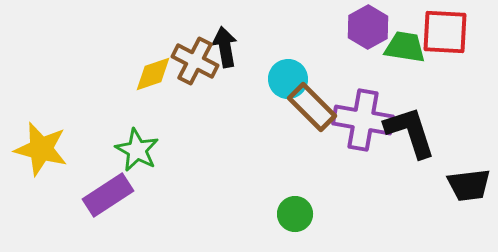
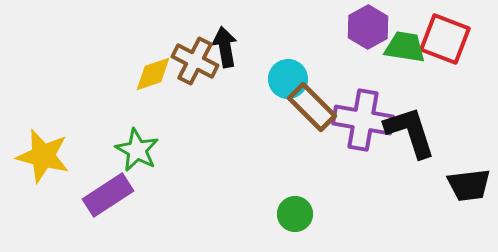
red square: moved 7 px down; rotated 18 degrees clockwise
yellow star: moved 2 px right, 7 px down
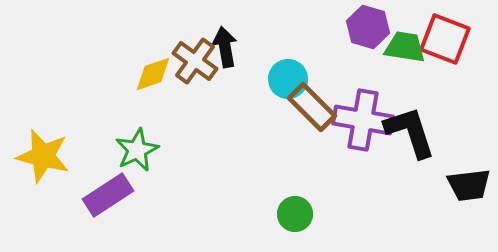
purple hexagon: rotated 15 degrees counterclockwise
brown cross: rotated 9 degrees clockwise
green star: rotated 18 degrees clockwise
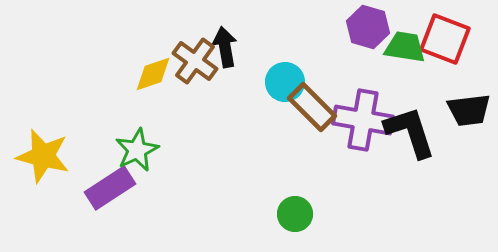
cyan circle: moved 3 px left, 3 px down
black trapezoid: moved 75 px up
purple rectangle: moved 2 px right, 7 px up
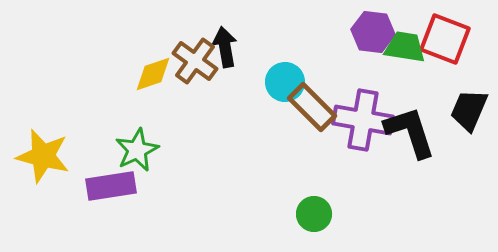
purple hexagon: moved 5 px right, 5 px down; rotated 9 degrees counterclockwise
black trapezoid: rotated 120 degrees clockwise
purple rectangle: moved 1 px right, 2 px up; rotated 24 degrees clockwise
green circle: moved 19 px right
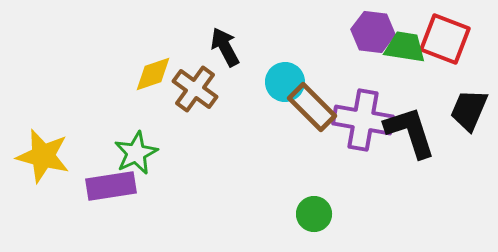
black arrow: rotated 18 degrees counterclockwise
brown cross: moved 28 px down
green star: moved 1 px left, 3 px down
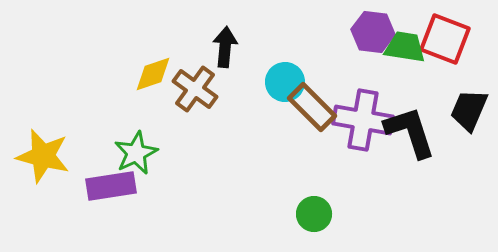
black arrow: rotated 33 degrees clockwise
